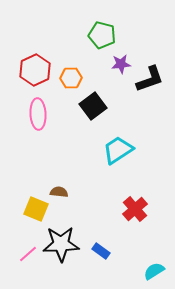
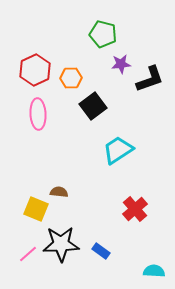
green pentagon: moved 1 px right, 1 px up
cyan semicircle: rotated 35 degrees clockwise
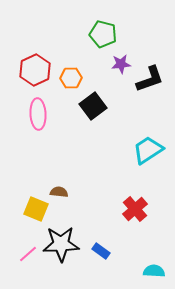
cyan trapezoid: moved 30 px right
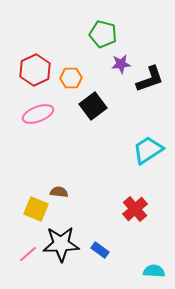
pink ellipse: rotated 72 degrees clockwise
blue rectangle: moved 1 px left, 1 px up
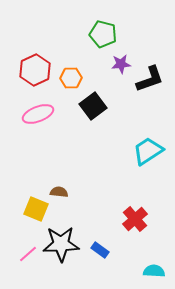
cyan trapezoid: moved 1 px down
red cross: moved 10 px down
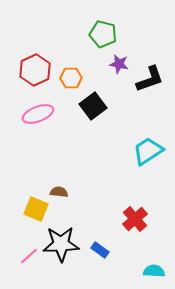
purple star: moved 2 px left; rotated 18 degrees clockwise
pink line: moved 1 px right, 2 px down
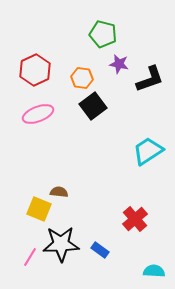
orange hexagon: moved 11 px right; rotated 10 degrees clockwise
yellow square: moved 3 px right
pink line: moved 1 px right, 1 px down; rotated 18 degrees counterclockwise
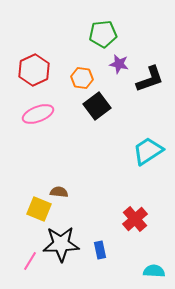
green pentagon: rotated 20 degrees counterclockwise
red hexagon: moved 1 px left
black square: moved 4 px right
blue rectangle: rotated 42 degrees clockwise
pink line: moved 4 px down
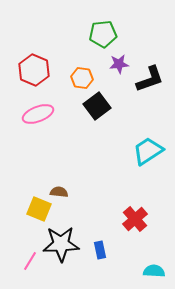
purple star: rotated 18 degrees counterclockwise
red hexagon: rotated 12 degrees counterclockwise
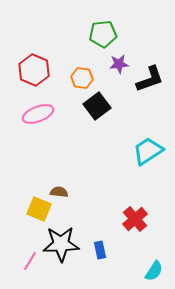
cyan semicircle: rotated 120 degrees clockwise
